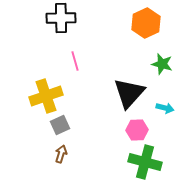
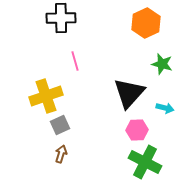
green cross: rotated 12 degrees clockwise
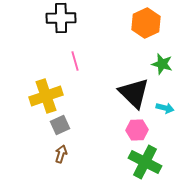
black triangle: moved 5 px right; rotated 28 degrees counterclockwise
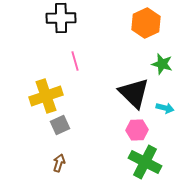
brown arrow: moved 2 px left, 9 px down
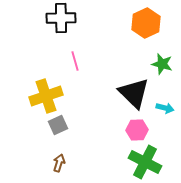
gray square: moved 2 px left
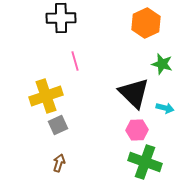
green cross: rotated 8 degrees counterclockwise
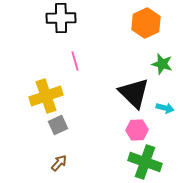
brown arrow: rotated 24 degrees clockwise
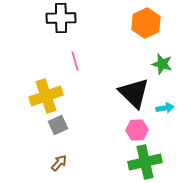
cyan arrow: rotated 24 degrees counterclockwise
green cross: rotated 32 degrees counterclockwise
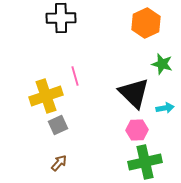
pink line: moved 15 px down
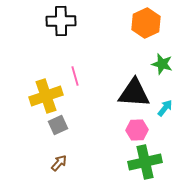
black cross: moved 3 px down
black triangle: rotated 40 degrees counterclockwise
cyan arrow: rotated 42 degrees counterclockwise
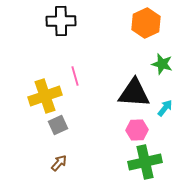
yellow cross: moved 1 px left
